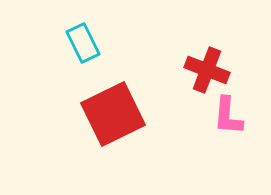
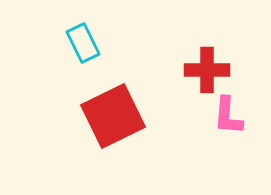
red cross: rotated 21 degrees counterclockwise
red square: moved 2 px down
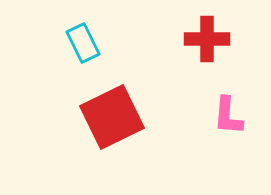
red cross: moved 31 px up
red square: moved 1 px left, 1 px down
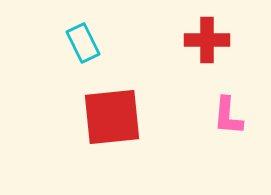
red cross: moved 1 px down
red square: rotated 20 degrees clockwise
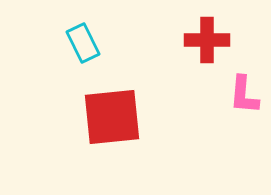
pink L-shape: moved 16 px right, 21 px up
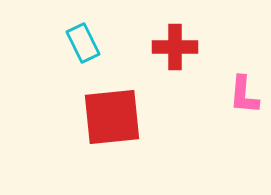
red cross: moved 32 px left, 7 px down
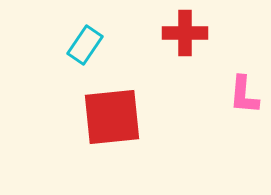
cyan rectangle: moved 2 px right, 2 px down; rotated 60 degrees clockwise
red cross: moved 10 px right, 14 px up
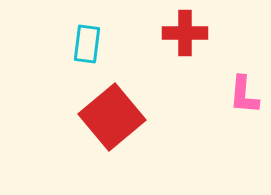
cyan rectangle: moved 2 px right, 1 px up; rotated 27 degrees counterclockwise
red square: rotated 34 degrees counterclockwise
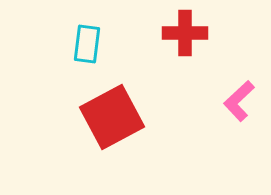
pink L-shape: moved 5 px left, 6 px down; rotated 42 degrees clockwise
red square: rotated 12 degrees clockwise
